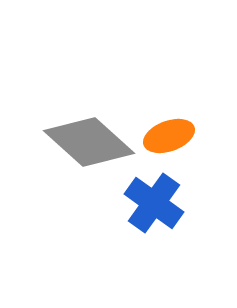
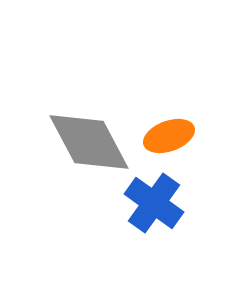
gray diamond: rotated 20 degrees clockwise
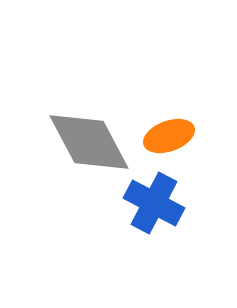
blue cross: rotated 8 degrees counterclockwise
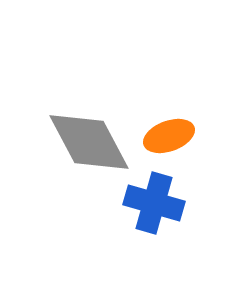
blue cross: rotated 12 degrees counterclockwise
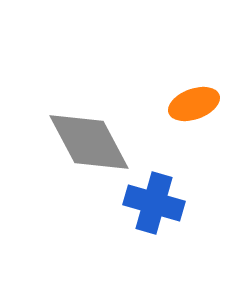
orange ellipse: moved 25 px right, 32 px up
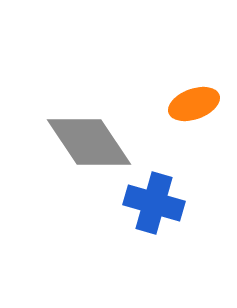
gray diamond: rotated 6 degrees counterclockwise
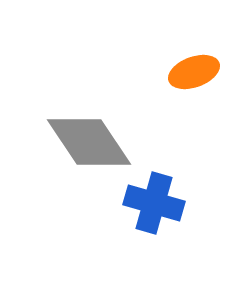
orange ellipse: moved 32 px up
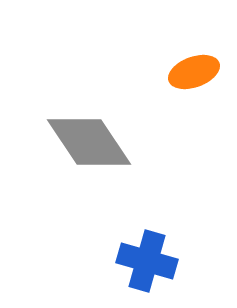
blue cross: moved 7 px left, 58 px down
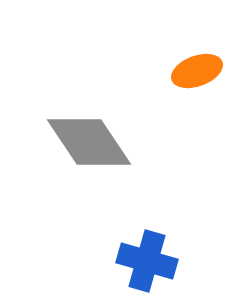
orange ellipse: moved 3 px right, 1 px up
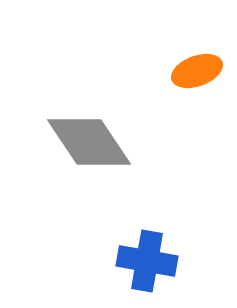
blue cross: rotated 6 degrees counterclockwise
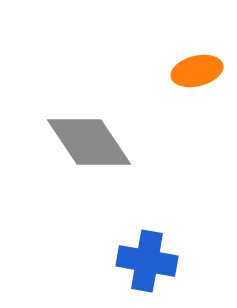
orange ellipse: rotated 6 degrees clockwise
